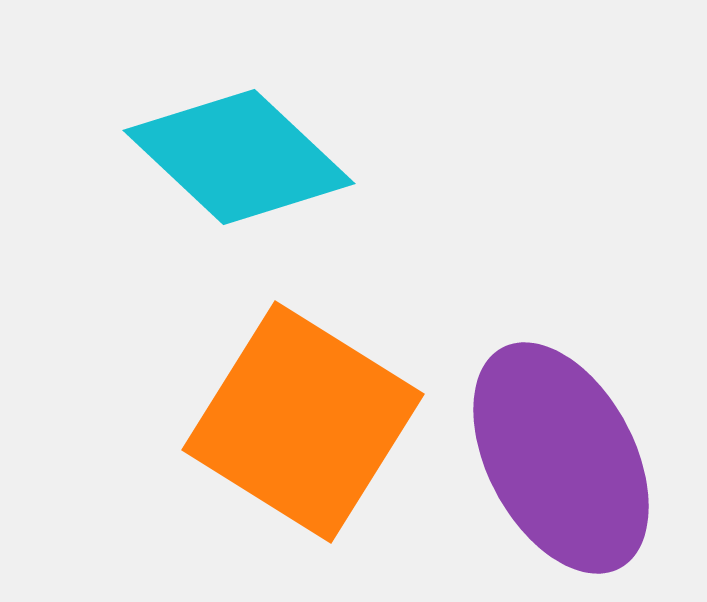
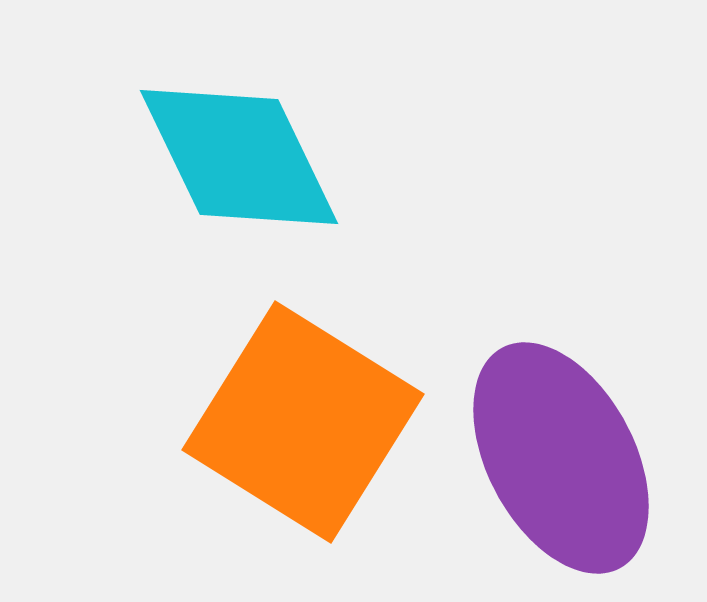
cyan diamond: rotated 21 degrees clockwise
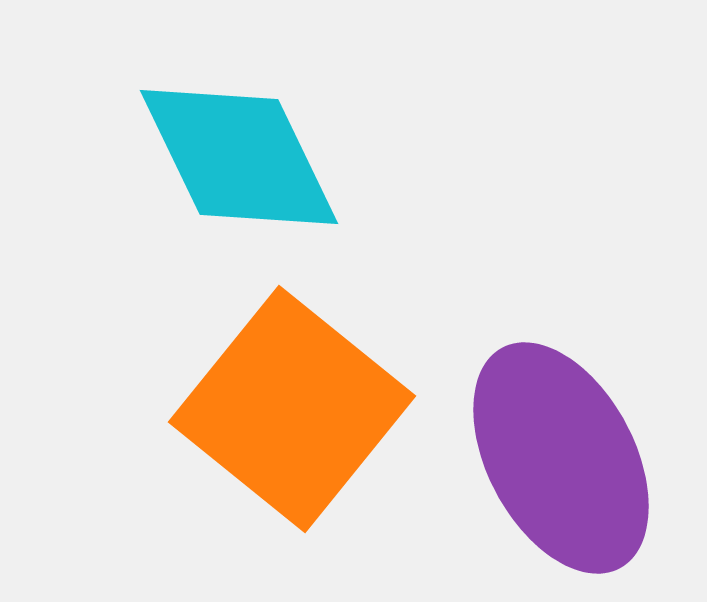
orange square: moved 11 px left, 13 px up; rotated 7 degrees clockwise
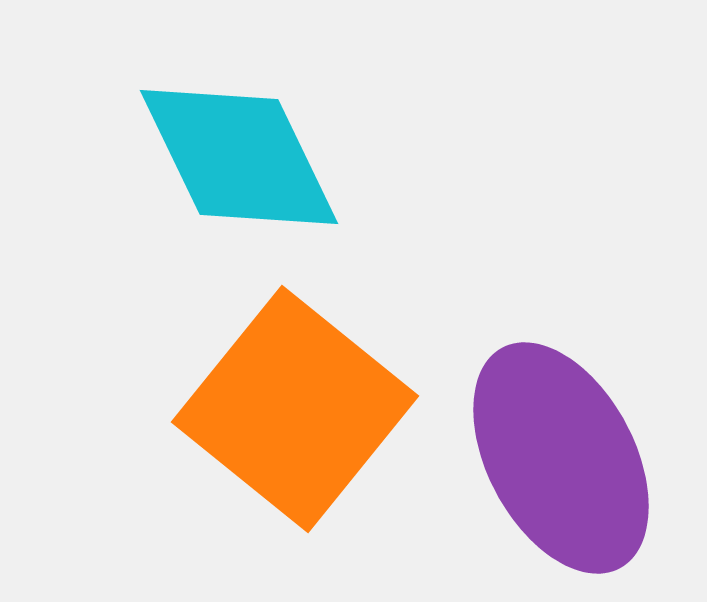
orange square: moved 3 px right
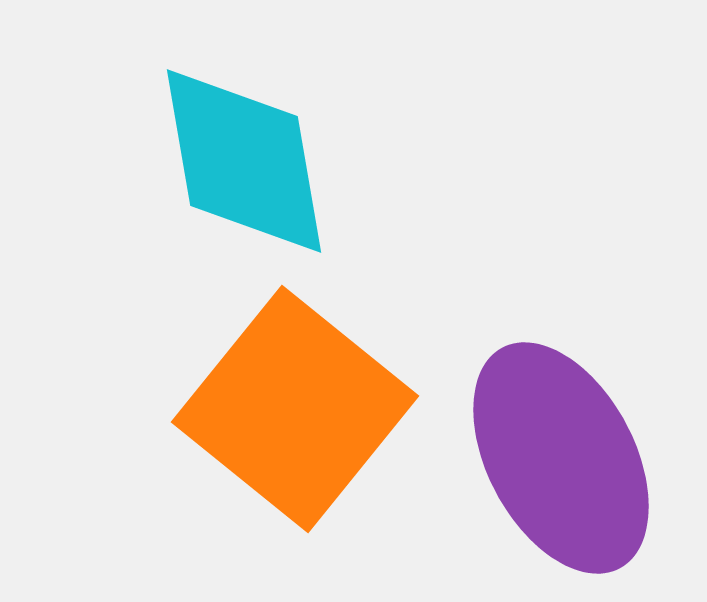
cyan diamond: moved 5 px right, 4 px down; rotated 16 degrees clockwise
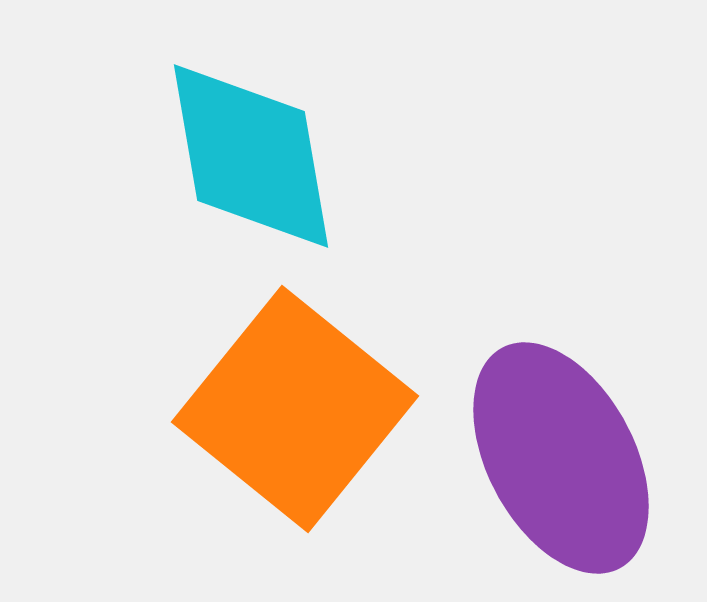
cyan diamond: moved 7 px right, 5 px up
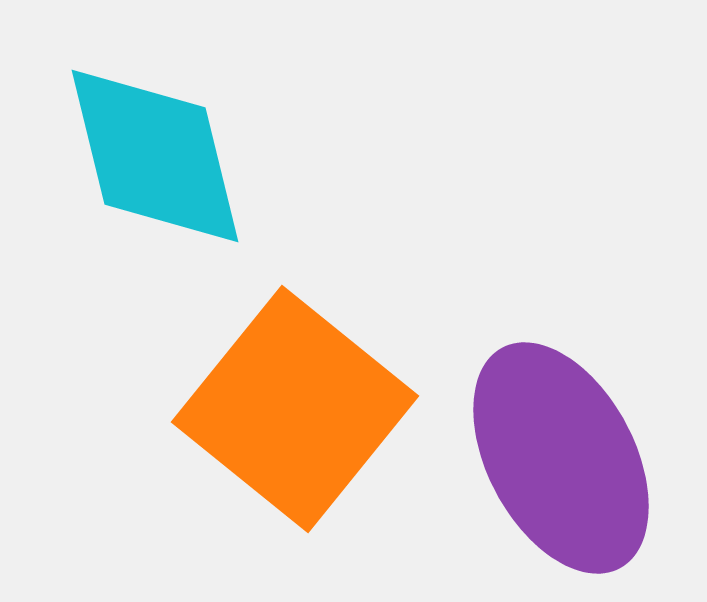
cyan diamond: moved 96 px left; rotated 4 degrees counterclockwise
